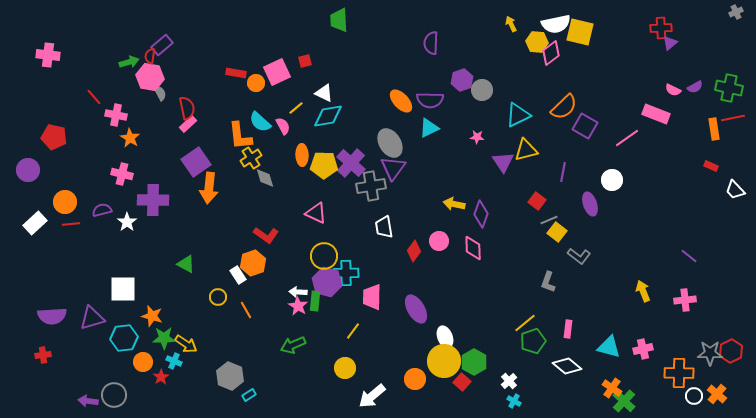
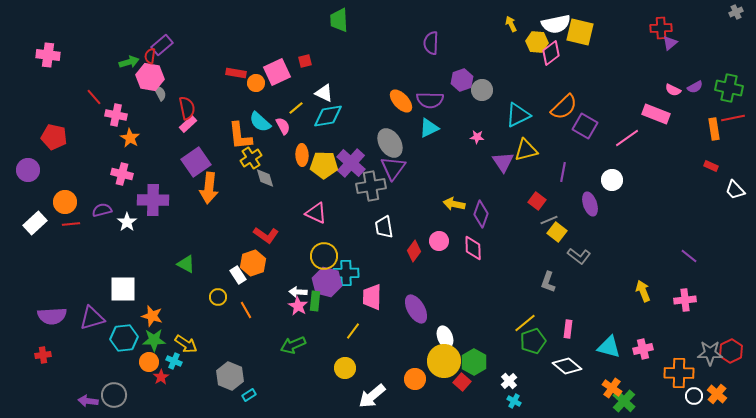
green star at (164, 338): moved 10 px left, 2 px down
orange circle at (143, 362): moved 6 px right
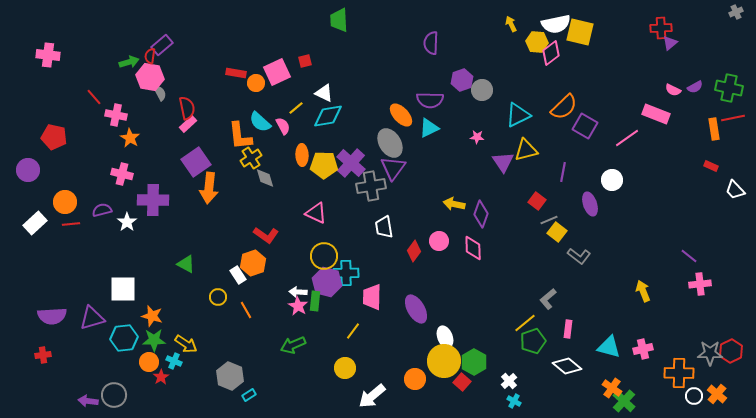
orange ellipse at (401, 101): moved 14 px down
gray L-shape at (548, 282): moved 17 px down; rotated 30 degrees clockwise
pink cross at (685, 300): moved 15 px right, 16 px up
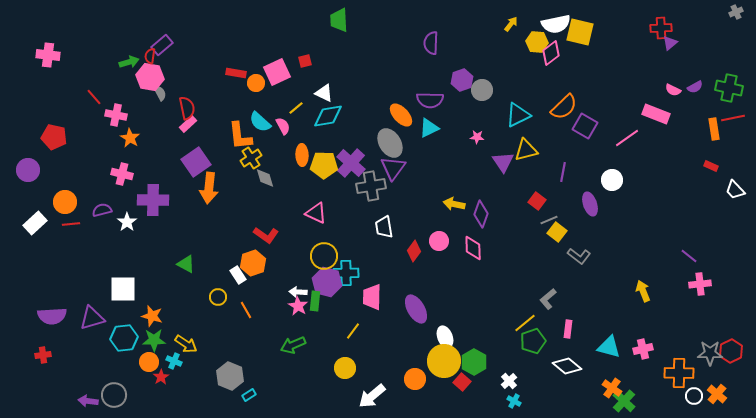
yellow arrow at (511, 24): rotated 63 degrees clockwise
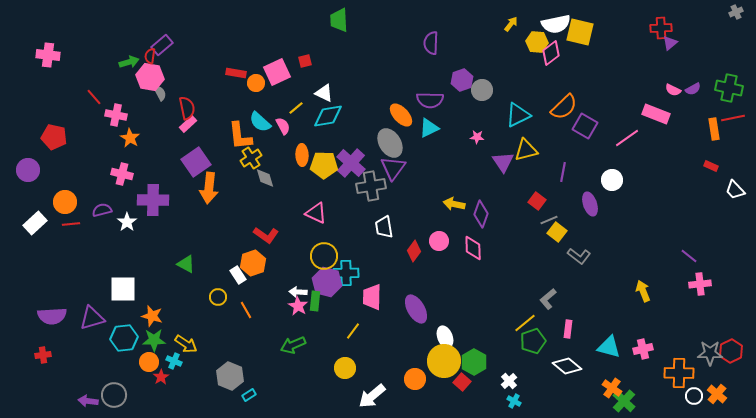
purple semicircle at (695, 87): moved 2 px left, 2 px down
